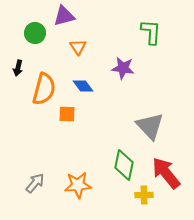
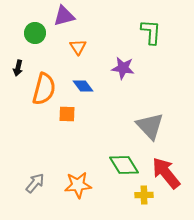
green diamond: rotated 44 degrees counterclockwise
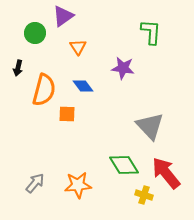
purple triangle: moved 1 px left; rotated 20 degrees counterclockwise
orange semicircle: moved 1 px down
yellow cross: rotated 18 degrees clockwise
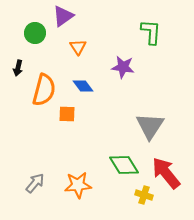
purple star: moved 1 px up
gray triangle: rotated 16 degrees clockwise
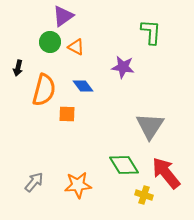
green circle: moved 15 px right, 9 px down
orange triangle: moved 2 px left; rotated 30 degrees counterclockwise
gray arrow: moved 1 px left, 1 px up
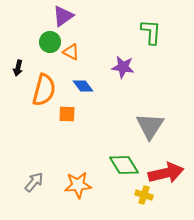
orange triangle: moved 5 px left, 5 px down
red arrow: rotated 116 degrees clockwise
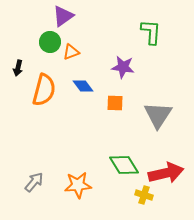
orange triangle: rotated 48 degrees counterclockwise
orange square: moved 48 px right, 11 px up
gray triangle: moved 8 px right, 11 px up
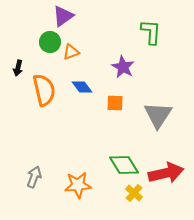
purple star: rotated 20 degrees clockwise
blue diamond: moved 1 px left, 1 px down
orange semicircle: rotated 28 degrees counterclockwise
gray arrow: moved 5 px up; rotated 20 degrees counterclockwise
yellow cross: moved 10 px left, 2 px up; rotated 24 degrees clockwise
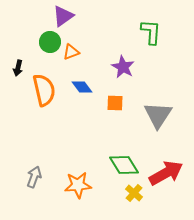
red arrow: rotated 16 degrees counterclockwise
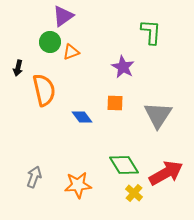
blue diamond: moved 30 px down
